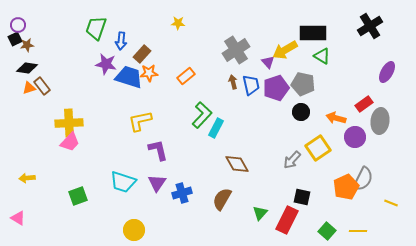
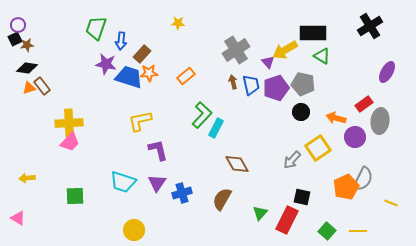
green square at (78, 196): moved 3 px left; rotated 18 degrees clockwise
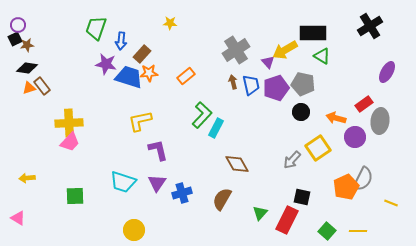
yellow star at (178, 23): moved 8 px left
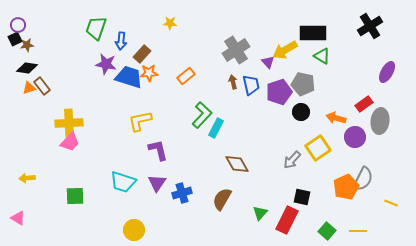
purple pentagon at (276, 88): moved 3 px right, 4 px down
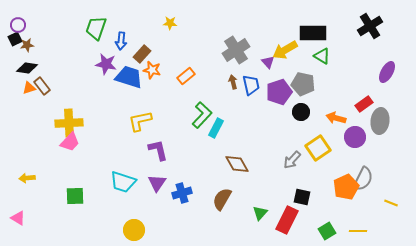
orange star at (149, 73): moved 3 px right, 3 px up; rotated 18 degrees clockwise
green square at (327, 231): rotated 18 degrees clockwise
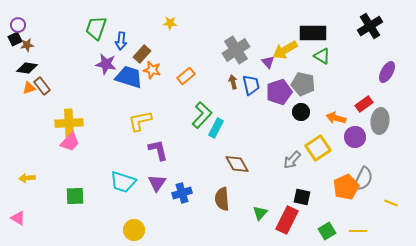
brown semicircle at (222, 199): rotated 35 degrees counterclockwise
